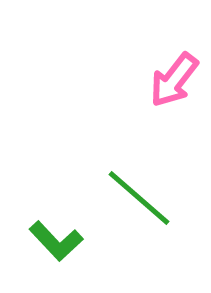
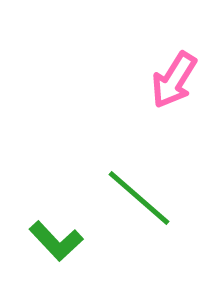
pink arrow: rotated 6 degrees counterclockwise
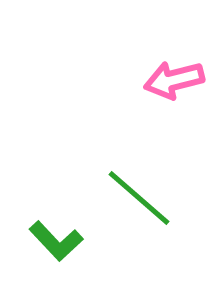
pink arrow: rotated 44 degrees clockwise
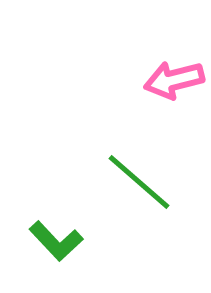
green line: moved 16 px up
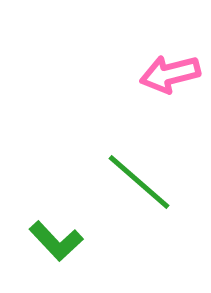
pink arrow: moved 4 px left, 6 px up
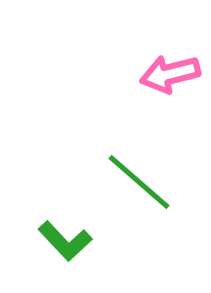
green L-shape: moved 9 px right
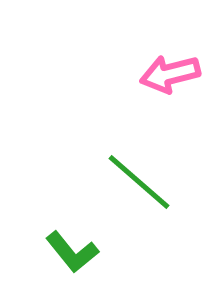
green L-shape: moved 7 px right, 11 px down; rotated 4 degrees clockwise
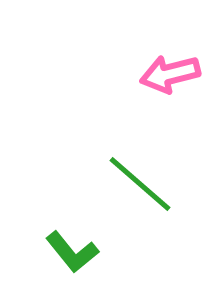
green line: moved 1 px right, 2 px down
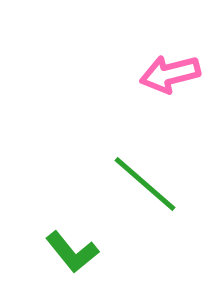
green line: moved 5 px right
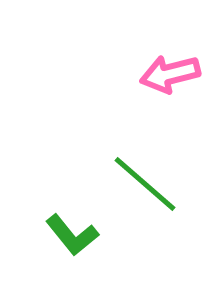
green L-shape: moved 17 px up
